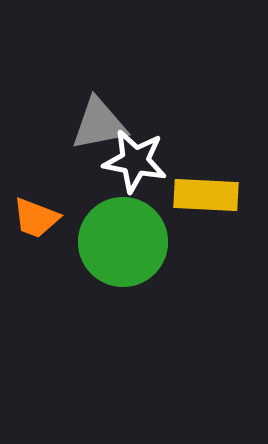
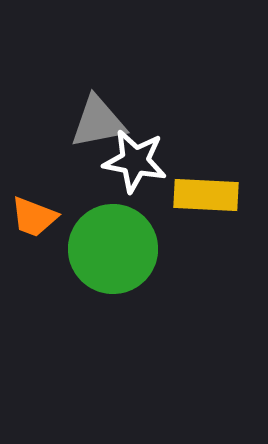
gray triangle: moved 1 px left, 2 px up
orange trapezoid: moved 2 px left, 1 px up
green circle: moved 10 px left, 7 px down
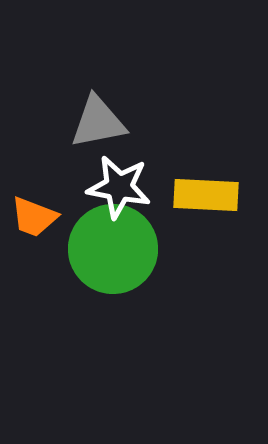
white star: moved 16 px left, 26 px down
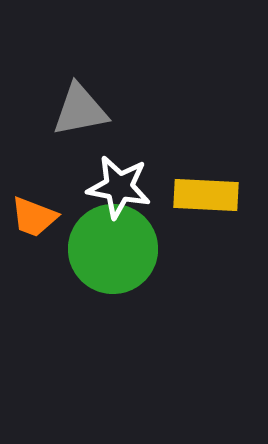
gray triangle: moved 18 px left, 12 px up
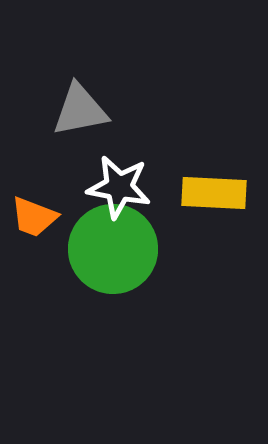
yellow rectangle: moved 8 px right, 2 px up
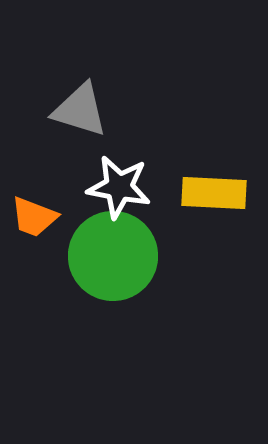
gray triangle: rotated 28 degrees clockwise
green circle: moved 7 px down
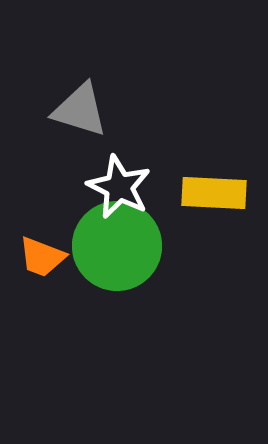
white star: rotated 16 degrees clockwise
orange trapezoid: moved 8 px right, 40 px down
green circle: moved 4 px right, 10 px up
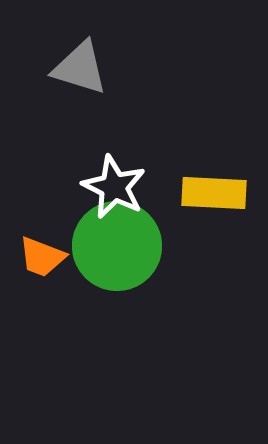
gray triangle: moved 42 px up
white star: moved 5 px left
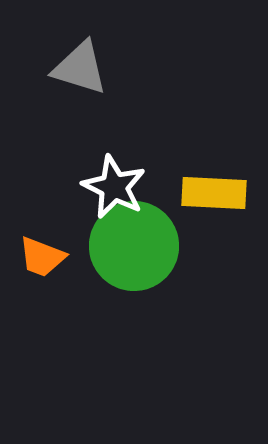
green circle: moved 17 px right
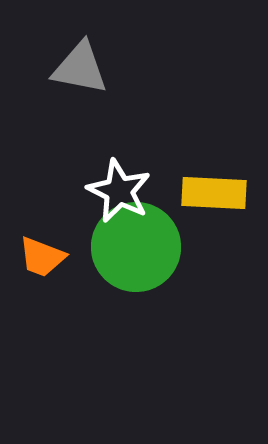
gray triangle: rotated 6 degrees counterclockwise
white star: moved 5 px right, 4 px down
green circle: moved 2 px right, 1 px down
